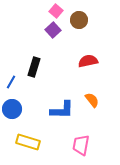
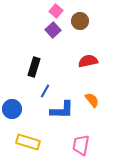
brown circle: moved 1 px right, 1 px down
blue line: moved 34 px right, 9 px down
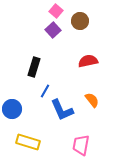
blue L-shape: rotated 65 degrees clockwise
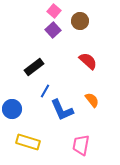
pink square: moved 2 px left
red semicircle: rotated 54 degrees clockwise
black rectangle: rotated 36 degrees clockwise
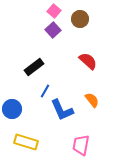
brown circle: moved 2 px up
yellow rectangle: moved 2 px left
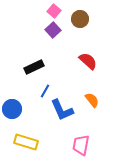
black rectangle: rotated 12 degrees clockwise
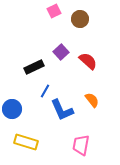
pink square: rotated 24 degrees clockwise
purple square: moved 8 px right, 22 px down
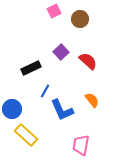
black rectangle: moved 3 px left, 1 px down
yellow rectangle: moved 7 px up; rotated 25 degrees clockwise
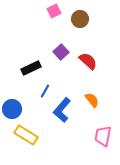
blue L-shape: rotated 65 degrees clockwise
yellow rectangle: rotated 10 degrees counterclockwise
pink trapezoid: moved 22 px right, 9 px up
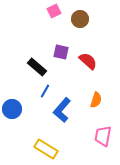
purple square: rotated 35 degrees counterclockwise
black rectangle: moved 6 px right, 1 px up; rotated 66 degrees clockwise
orange semicircle: moved 4 px right; rotated 56 degrees clockwise
yellow rectangle: moved 20 px right, 14 px down
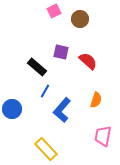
yellow rectangle: rotated 15 degrees clockwise
